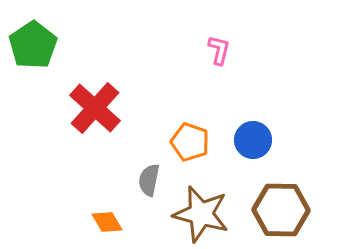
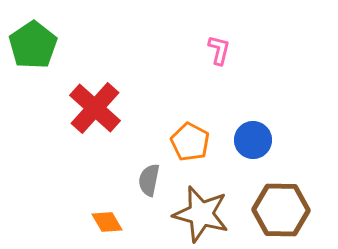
orange pentagon: rotated 9 degrees clockwise
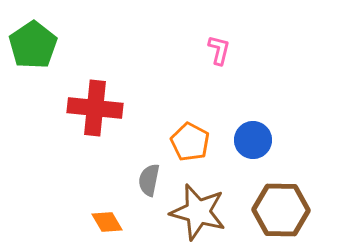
red cross: rotated 36 degrees counterclockwise
brown star: moved 3 px left, 2 px up
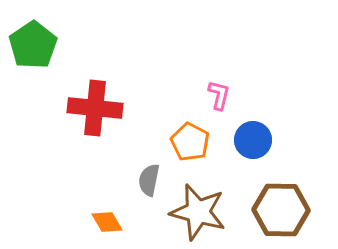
pink L-shape: moved 45 px down
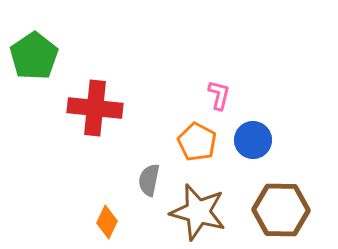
green pentagon: moved 1 px right, 11 px down
orange pentagon: moved 7 px right
orange diamond: rotated 56 degrees clockwise
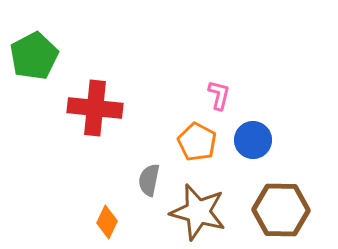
green pentagon: rotated 6 degrees clockwise
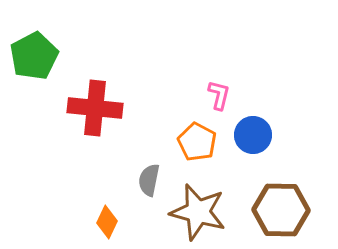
blue circle: moved 5 px up
